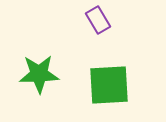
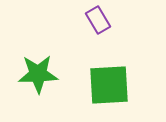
green star: moved 1 px left
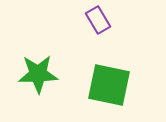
green square: rotated 15 degrees clockwise
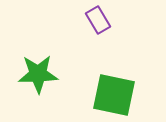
green square: moved 5 px right, 10 px down
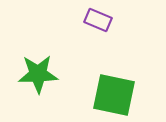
purple rectangle: rotated 36 degrees counterclockwise
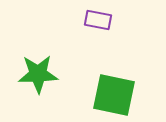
purple rectangle: rotated 12 degrees counterclockwise
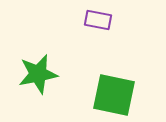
green star: rotated 9 degrees counterclockwise
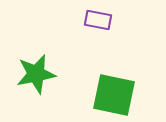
green star: moved 2 px left
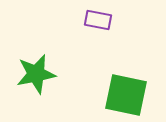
green square: moved 12 px right
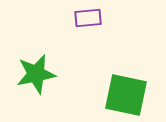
purple rectangle: moved 10 px left, 2 px up; rotated 16 degrees counterclockwise
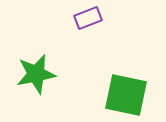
purple rectangle: rotated 16 degrees counterclockwise
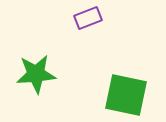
green star: rotated 6 degrees clockwise
